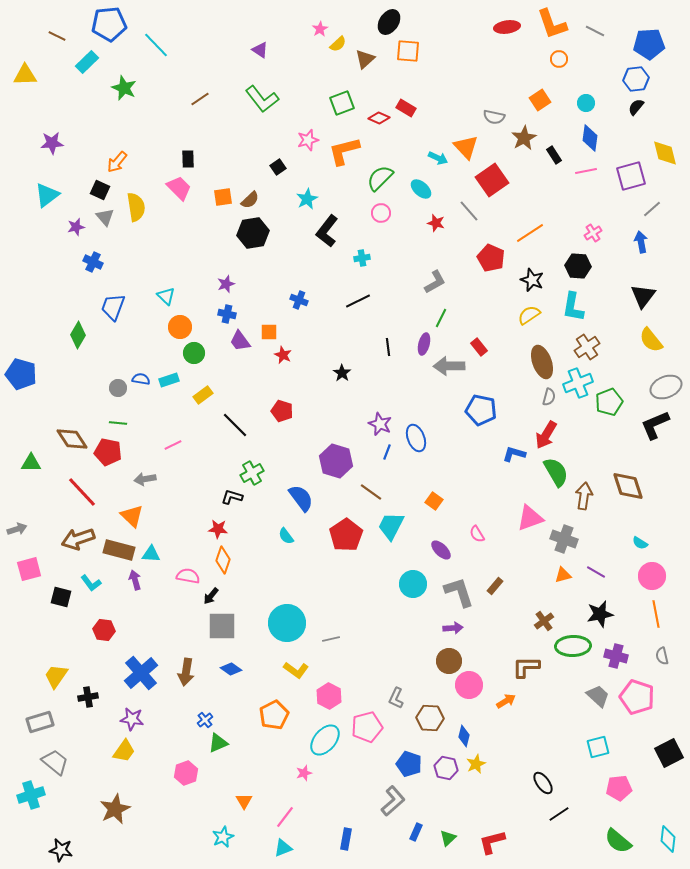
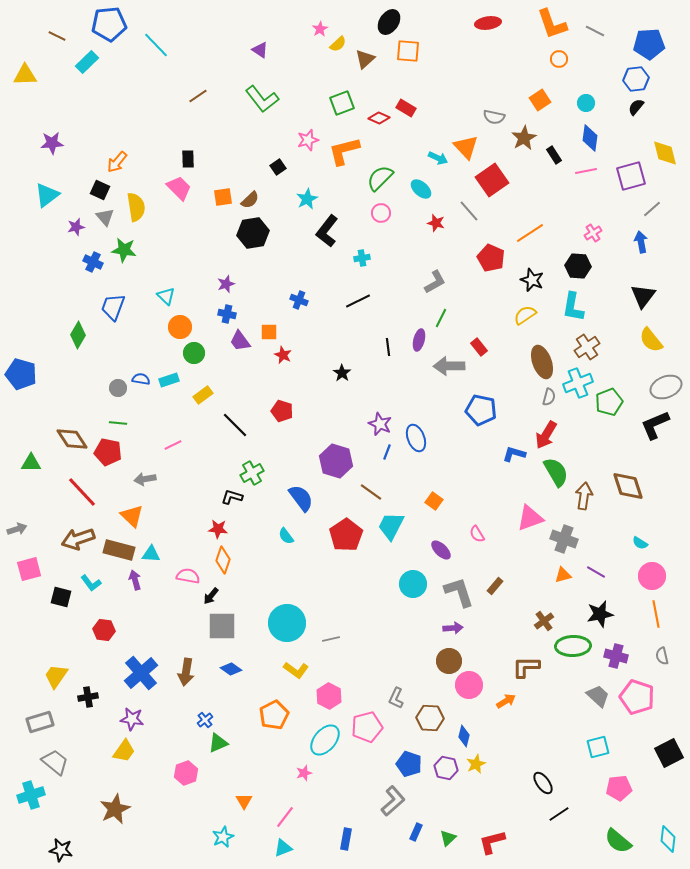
red ellipse at (507, 27): moved 19 px left, 4 px up
green star at (124, 88): moved 162 px down; rotated 15 degrees counterclockwise
brown line at (200, 99): moved 2 px left, 3 px up
yellow semicircle at (529, 315): moved 4 px left
purple ellipse at (424, 344): moved 5 px left, 4 px up
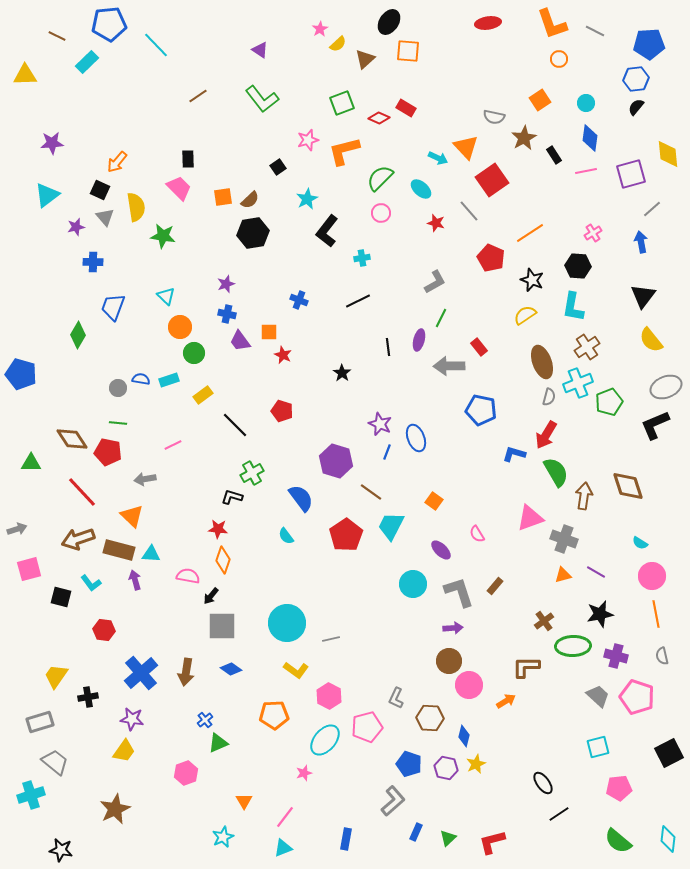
yellow diamond at (665, 153): moved 3 px right, 1 px down; rotated 8 degrees clockwise
purple square at (631, 176): moved 2 px up
green star at (124, 250): moved 39 px right, 14 px up
blue cross at (93, 262): rotated 24 degrees counterclockwise
orange pentagon at (274, 715): rotated 24 degrees clockwise
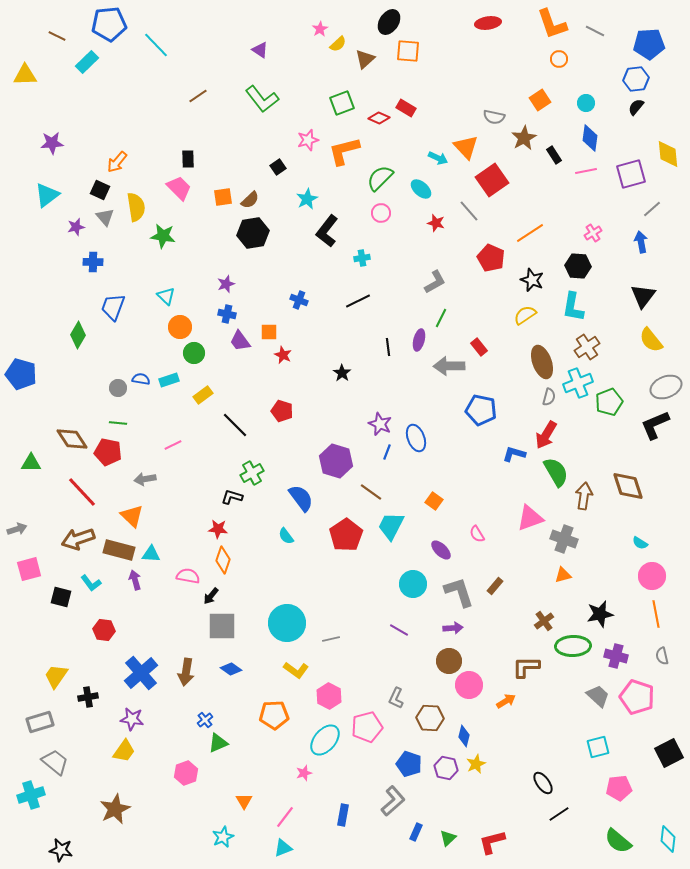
purple line at (596, 572): moved 197 px left, 58 px down
blue rectangle at (346, 839): moved 3 px left, 24 px up
